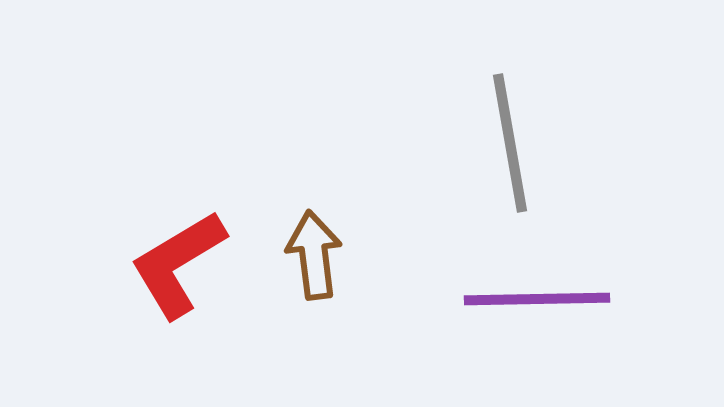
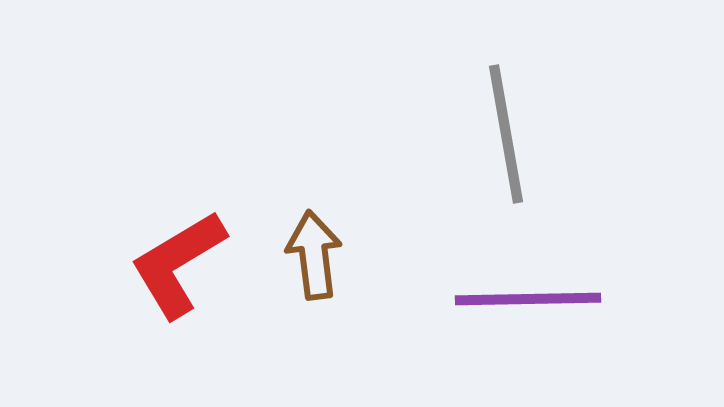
gray line: moved 4 px left, 9 px up
purple line: moved 9 px left
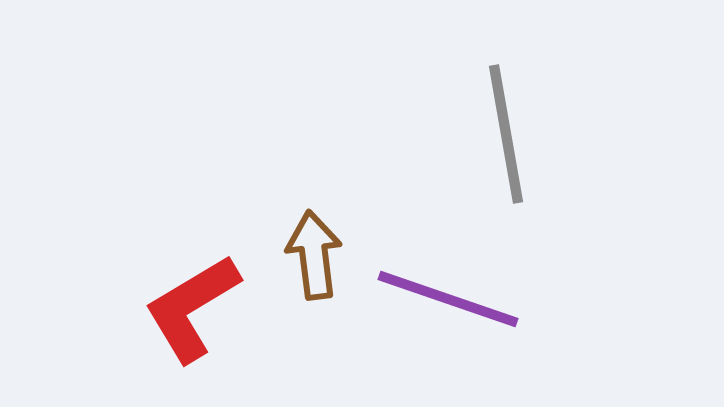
red L-shape: moved 14 px right, 44 px down
purple line: moved 80 px left; rotated 20 degrees clockwise
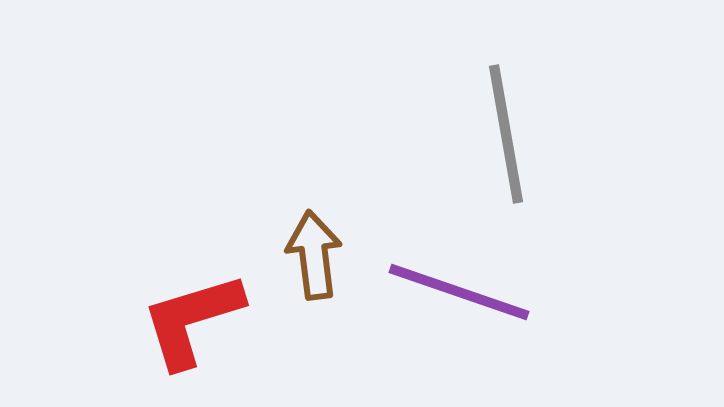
purple line: moved 11 px right, 7 px up
red L-shape: moved 12 px down; rotated 14 degrees clockwise
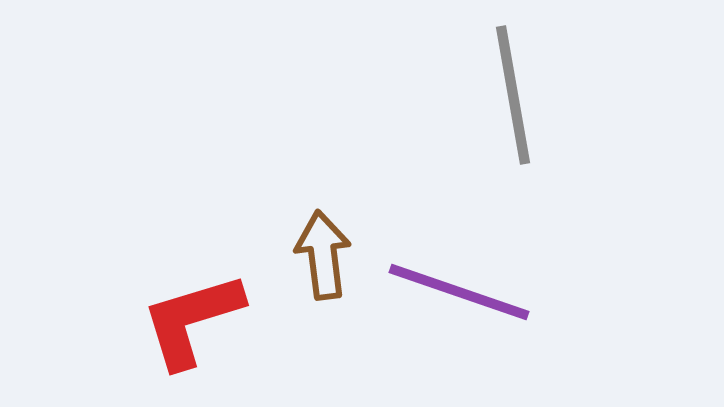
gray line: moved 7 px right, 39 px up
brown arrow: moved 9 px right
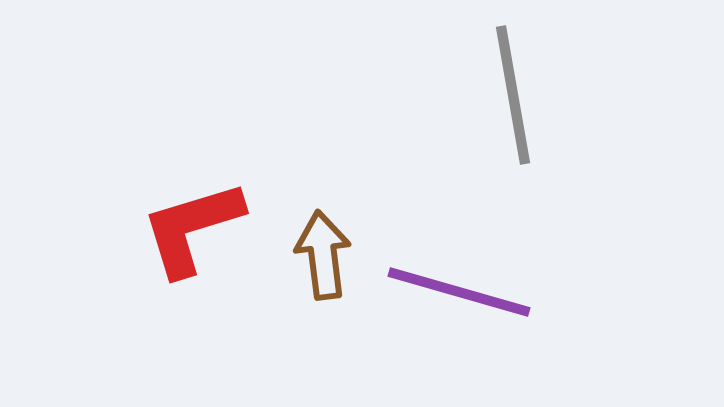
purple line: rotated 3 degrees counterclockwise
red L-shape: moved 92 px up
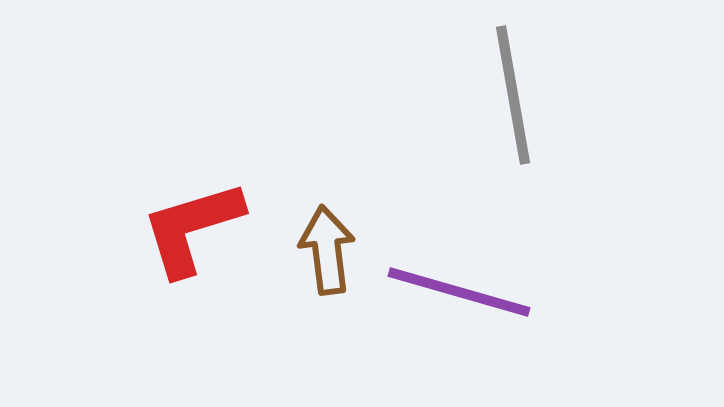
brown arrow: moved 4 px right, 5 px up
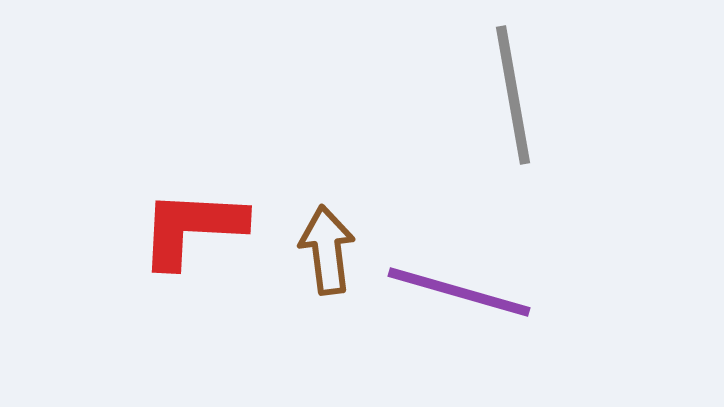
red L-shape: rotated 20 degrees clockwise
